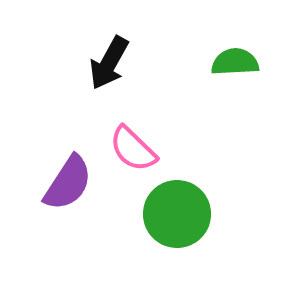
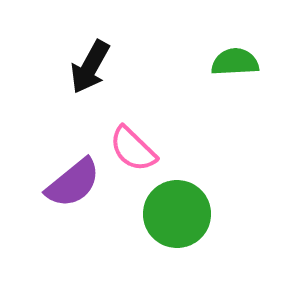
black arrow: moved 19 px left, 4 px down
purple semicircle: moved 5 px right; rotated 18 degrees clockwise
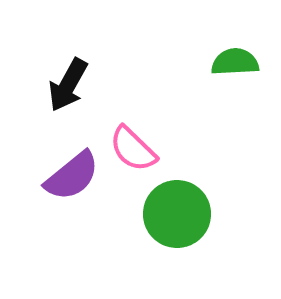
black arrow: moved 22 px left, 18 px down
purple semicircle: moved 1 px left, 7 px up
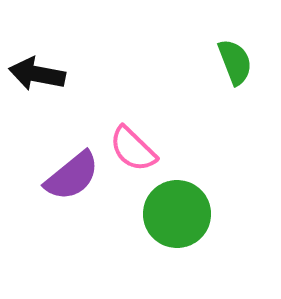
green semicircle: rotated 72 degrees clockwise
black arrow: moved 31 px left, 11 px up; rotated 72 degrees clockwise
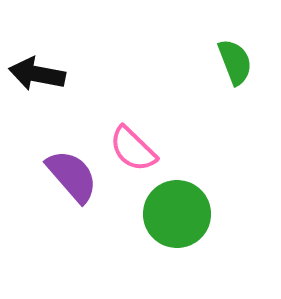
purple semicircle: rotated 92 degrees counterclockwise
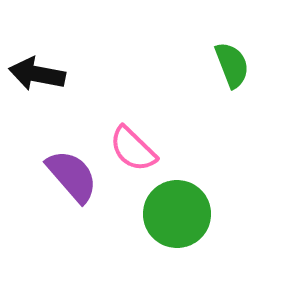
green semicircle: moved 3 px left, 3 px down
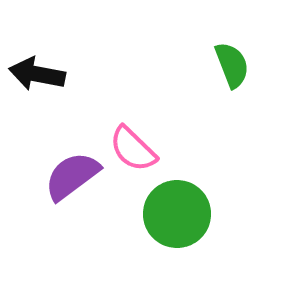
purple semicircle: rotated 86 degrees counterclockwise
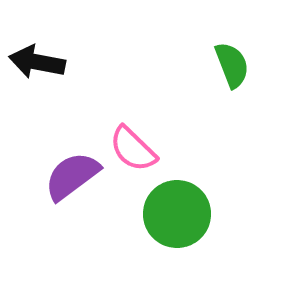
black arrow: moved 12 px up
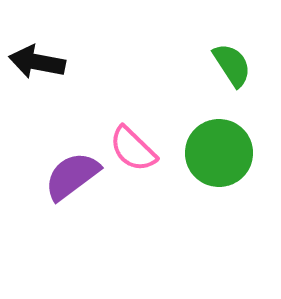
green semicircle: rotated 12 degrees counterclockwise
green circle: moved 42 px right, 61 px up
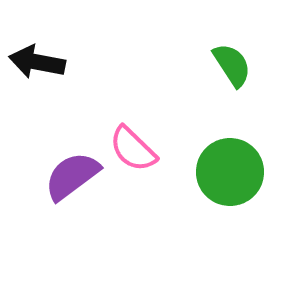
green circle: moved 11 px right, 19 px down
